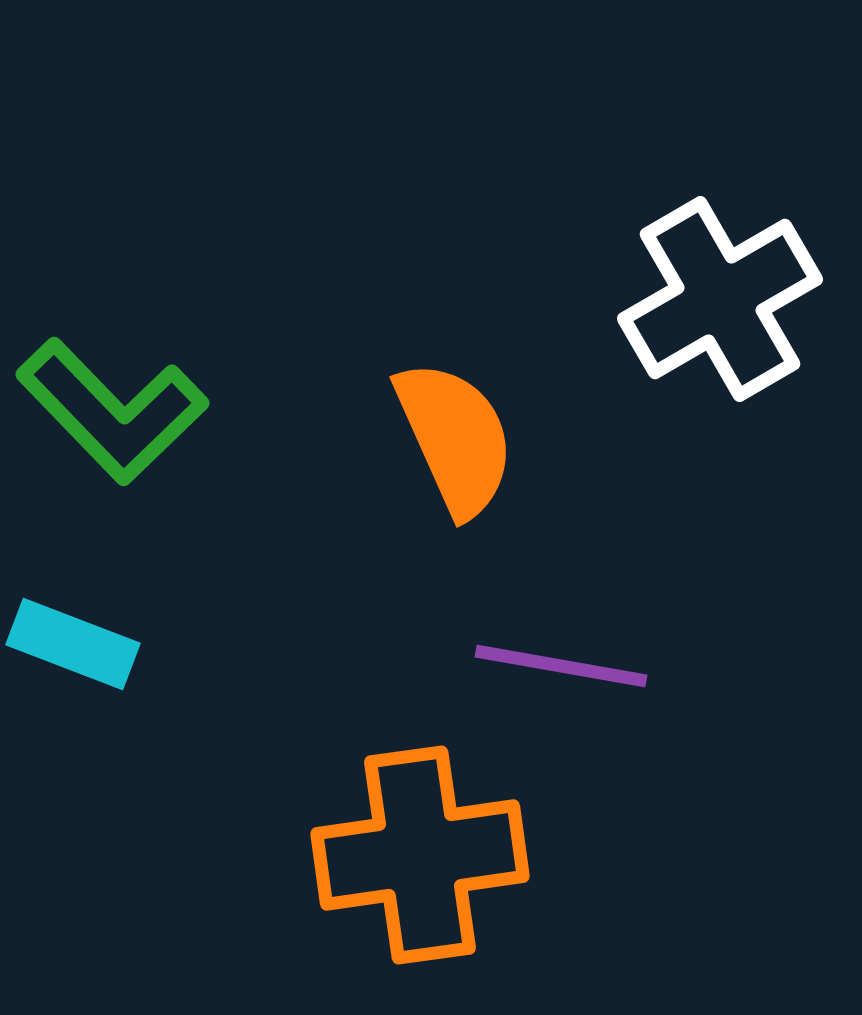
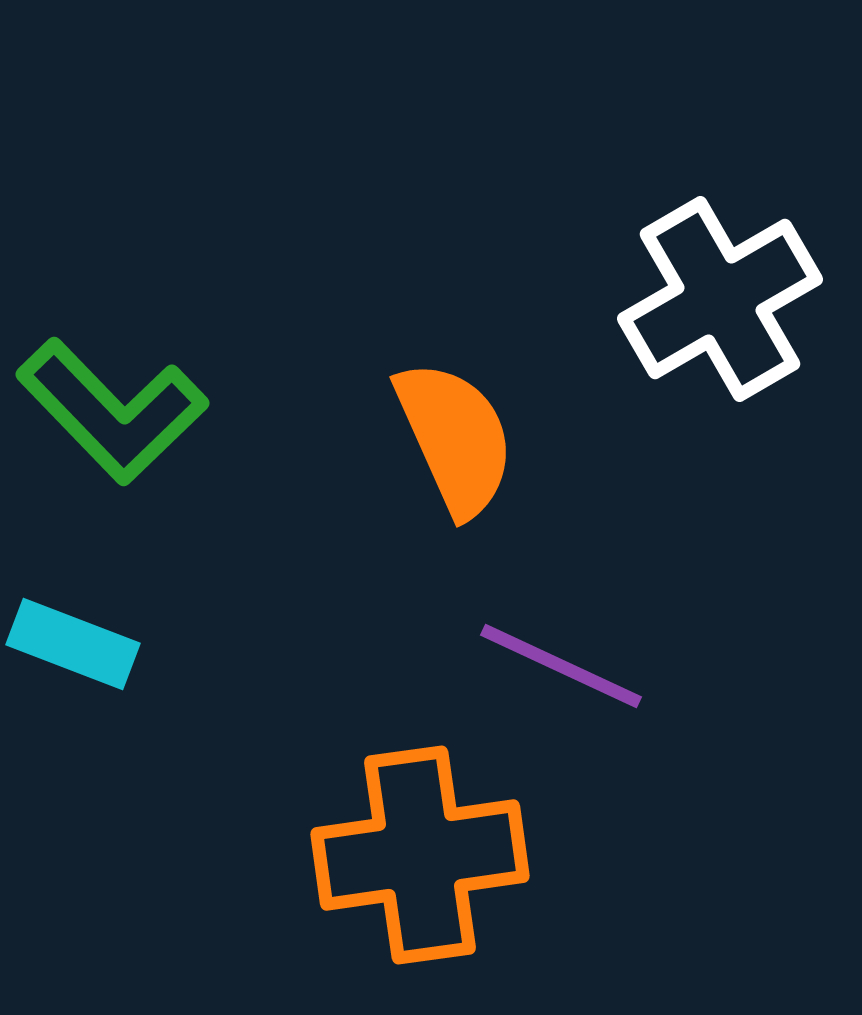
purple line: rotated 15 degrees clockwise
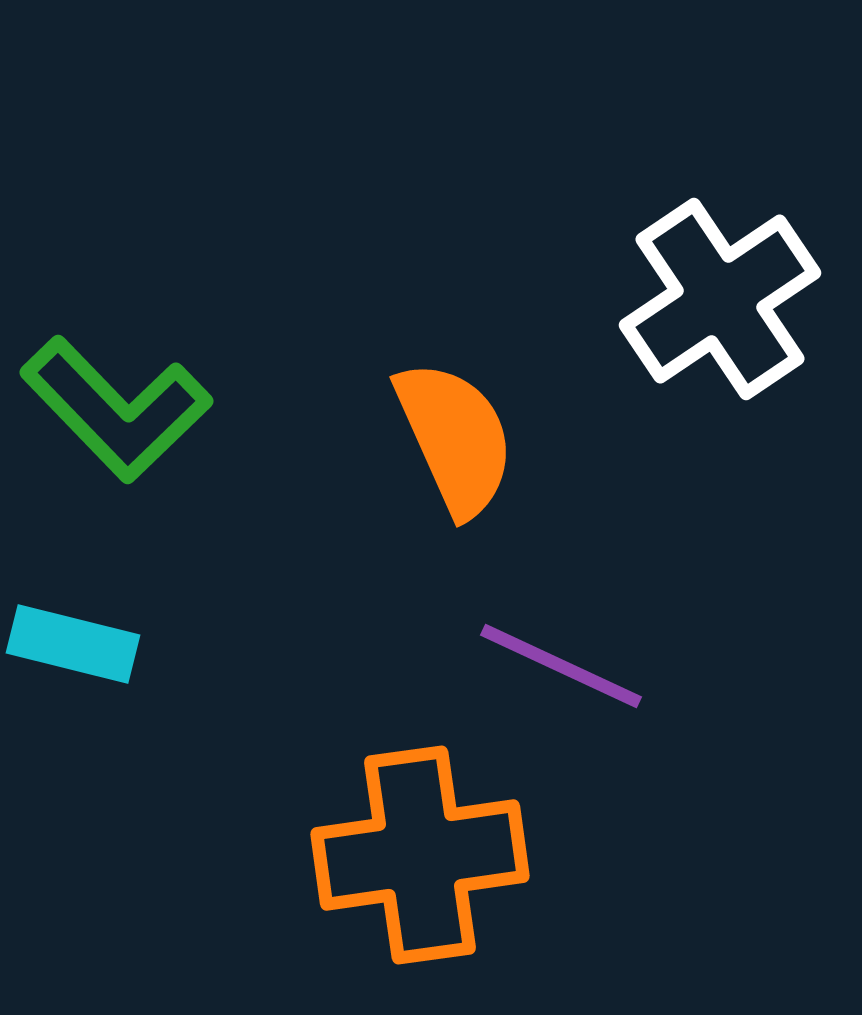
white cross: rotated 4 degrees counterclockwise
green L-shape: moved 4 px right, 2 px up
cyan rectangle: rotated 7 degrees counterclockwise
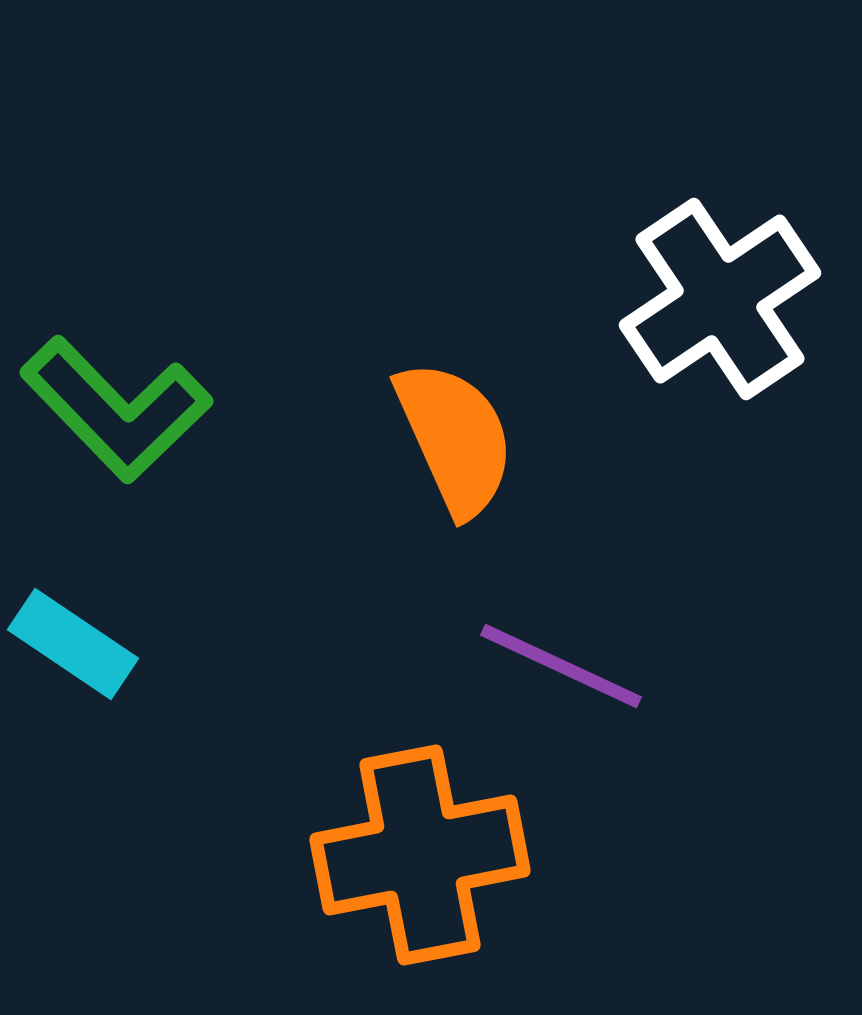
cyan rectangle: rotated 20 degrees clockwise
orange cross: rotated 3 degrees counterclockwise
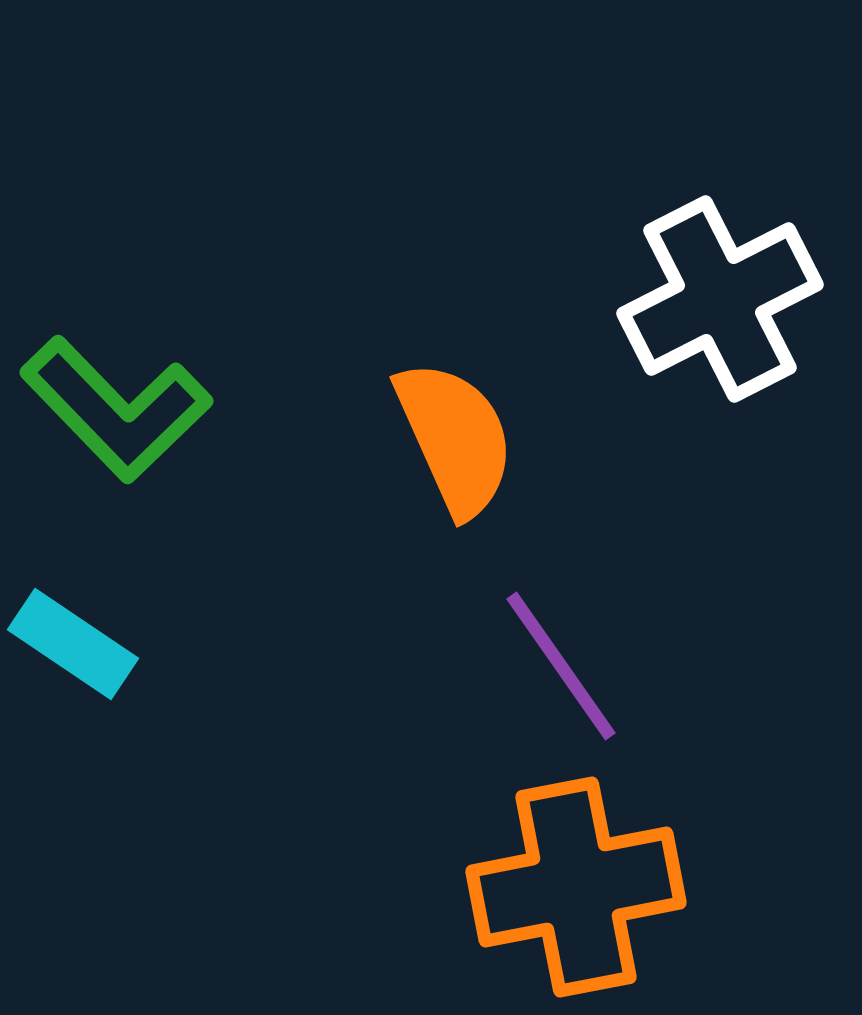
white cross: rotated 7 degrees clockwise
purple line: rotated 30 degrees clockwise
orange cross: moved 156 px right, 32 px down
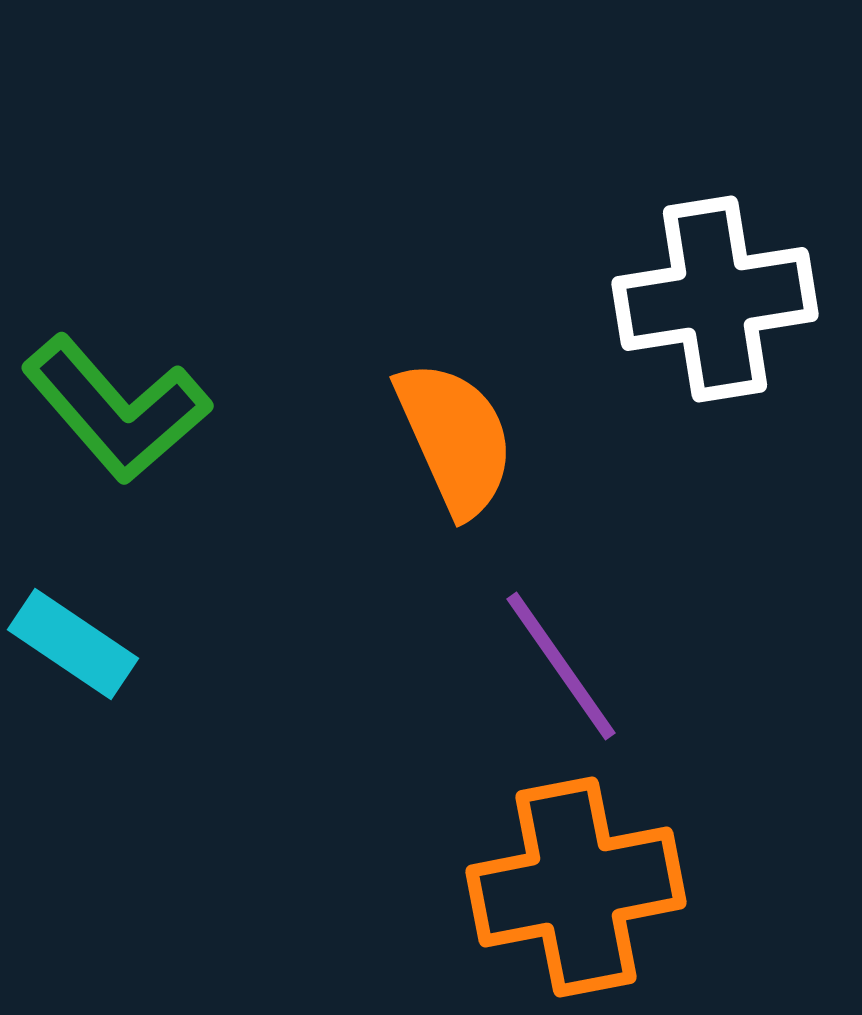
white cross: moved 5 px left; rotated 18 degrees clockwise
green L-shape: rotated 3 degrees clockwise
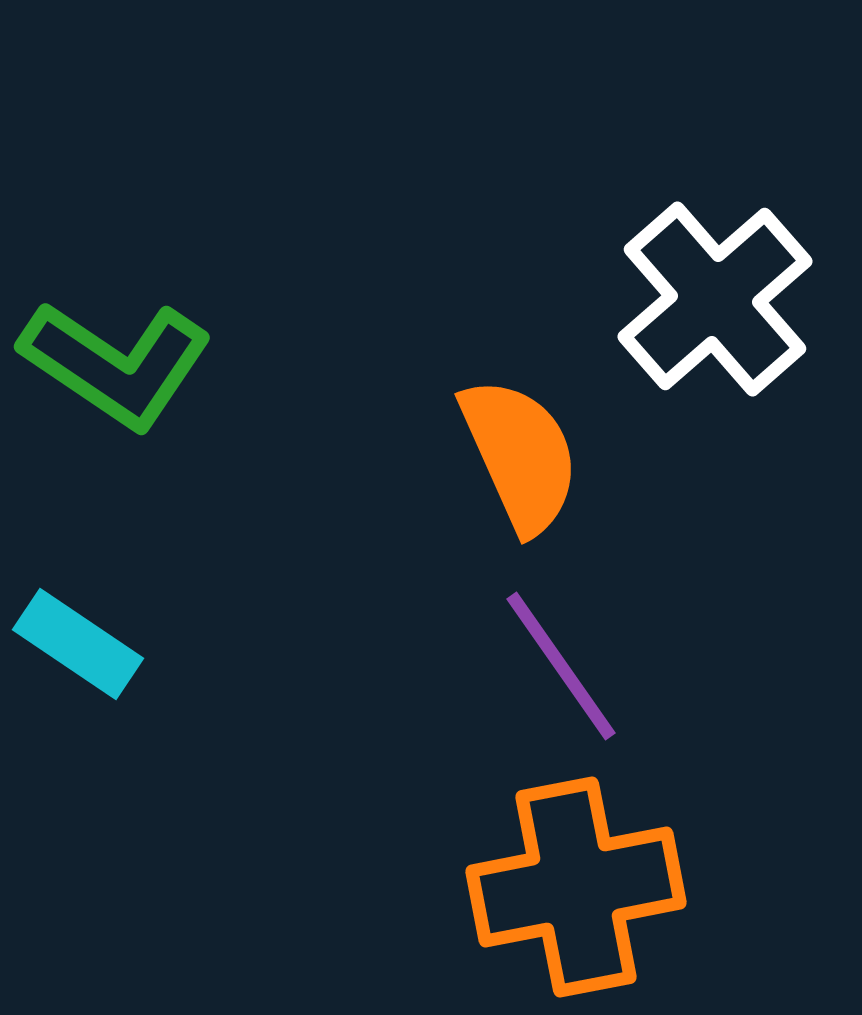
white cross: rotated 32 degrees counterclockwise
green L-shape: moved 45 px up; rotated 15 degrees counterclockwise
orange semicircle: moved 65 px right, 17 px down
cyan rectangle: moved 5 px right
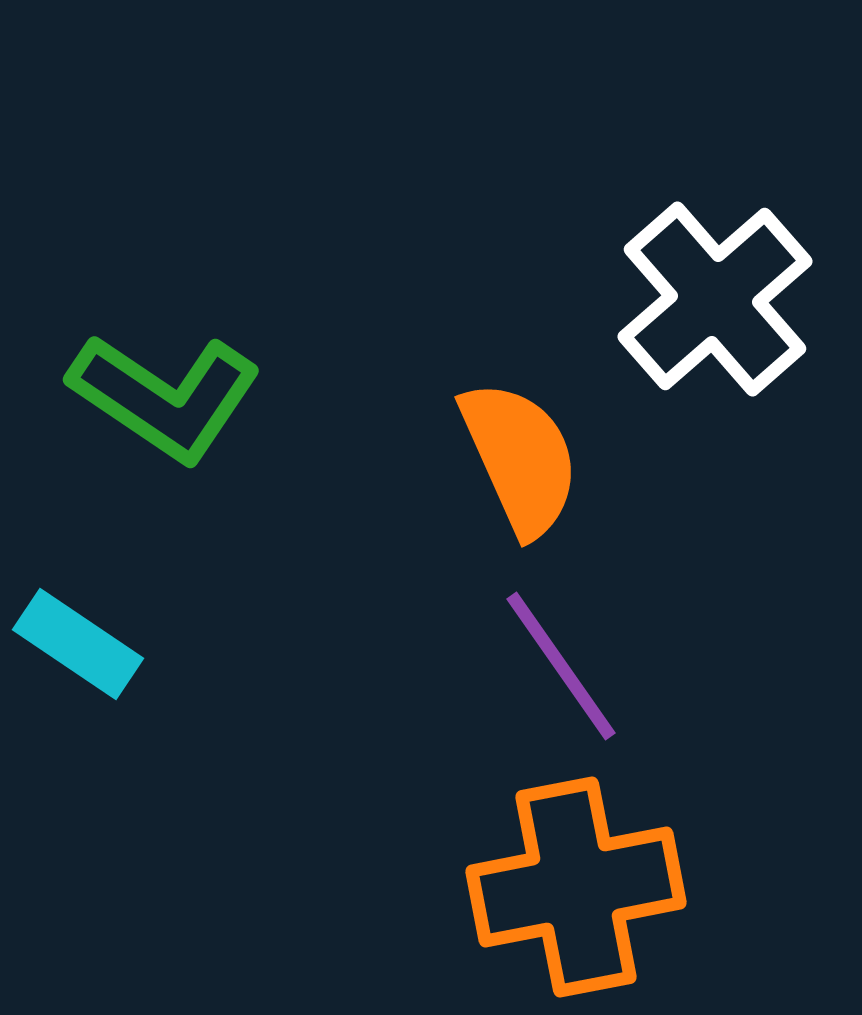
green L-shape: moved 49 px right, 33 px down
orange semicircle: moved 3 px down
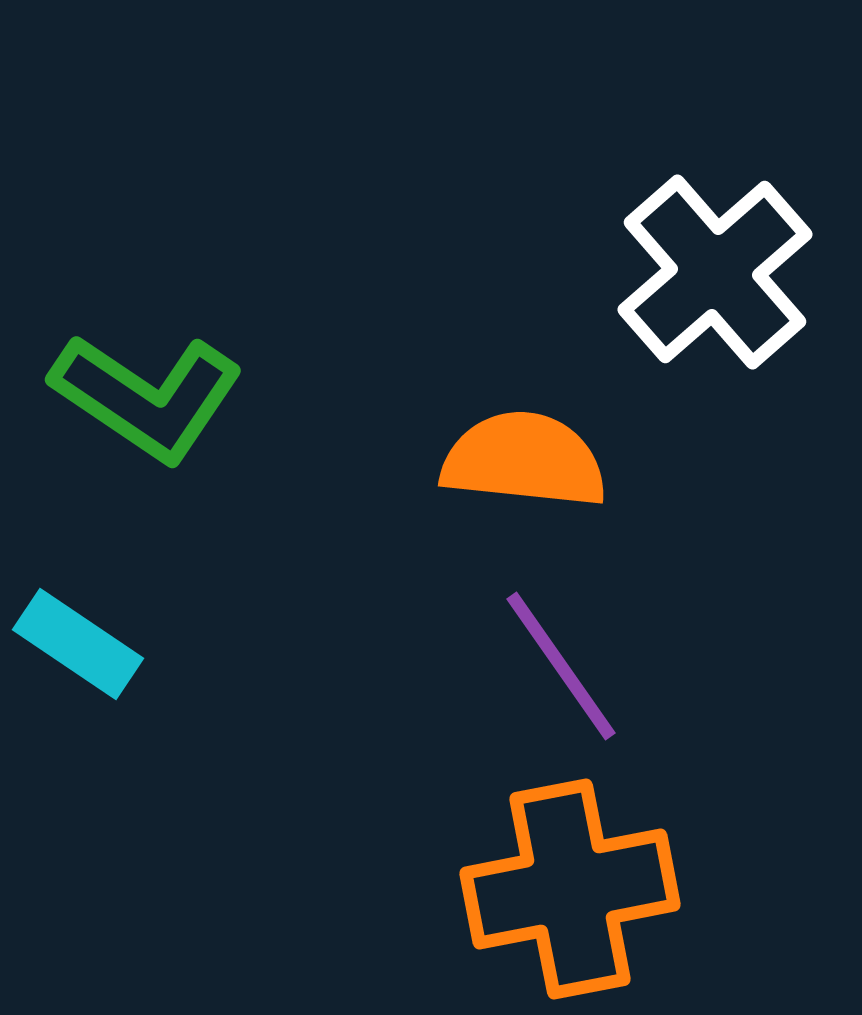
white cross: moved 27 px up
green L-shape: moved 18 px left
orange semicircle: moved 4 px right, 2 px down; rotated 60 degrees counterclockwise
orange cross: moved 6 px left, 2 px down
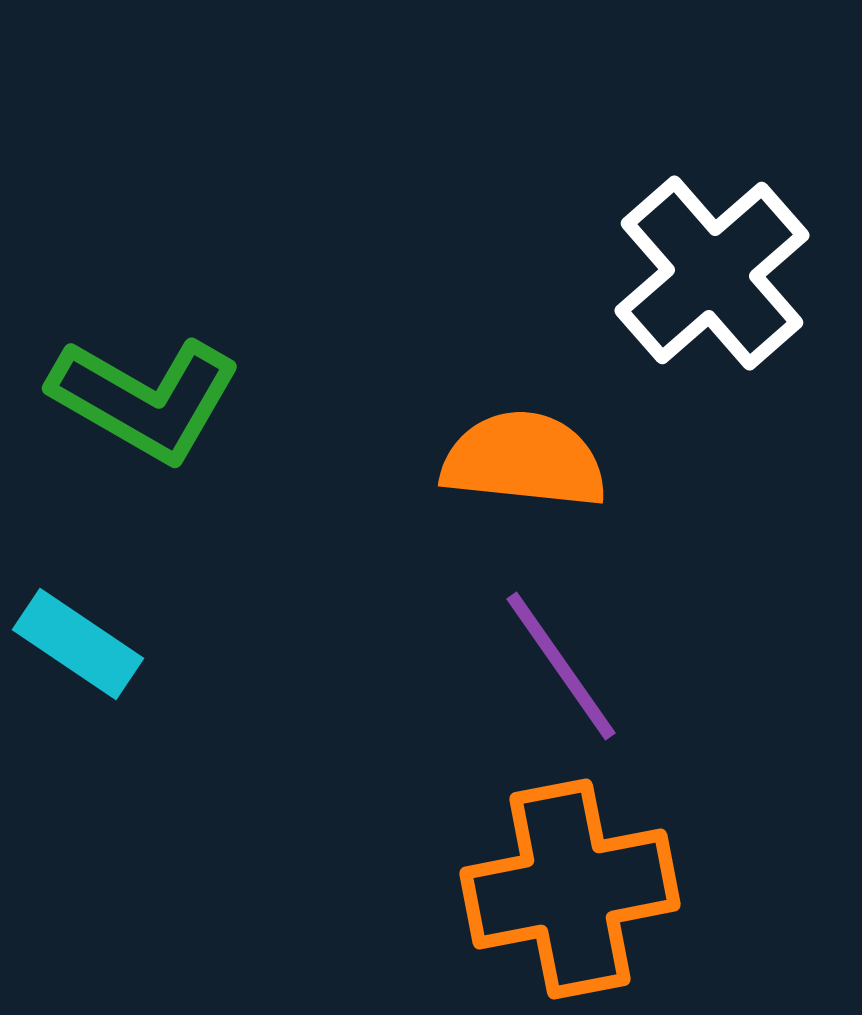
white cross: moved 3 px left, 1 px down
green L-shape: moved 2 px left, 2 px down; rotated 4 degrees counterclockwise
